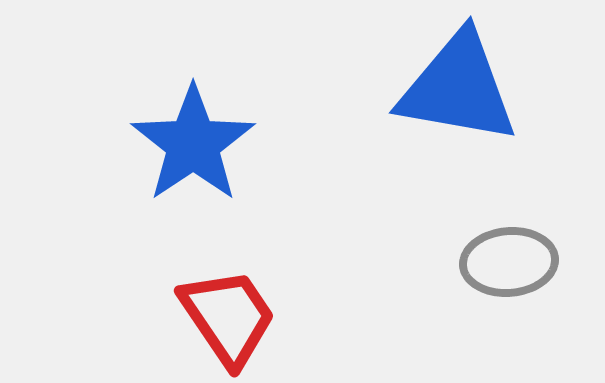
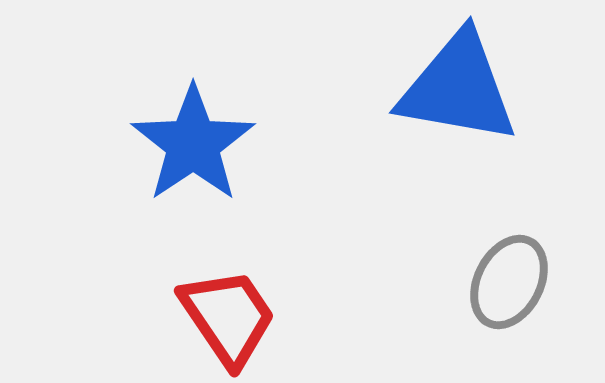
gray ellipse: moved 20 px down; rotated 58 degrees counterclockwise
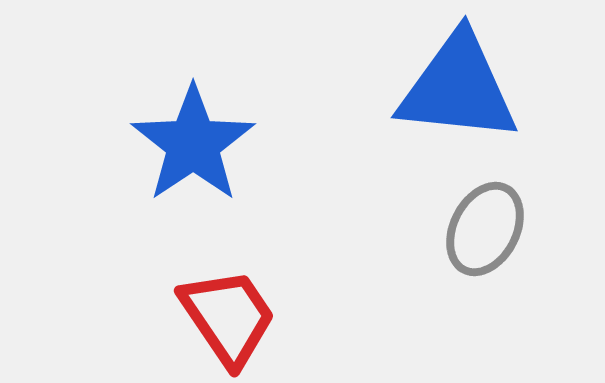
blue triangle: rotated 4 degrees counterclockwise
gray ellipse: moved 24 px left, 53 px up
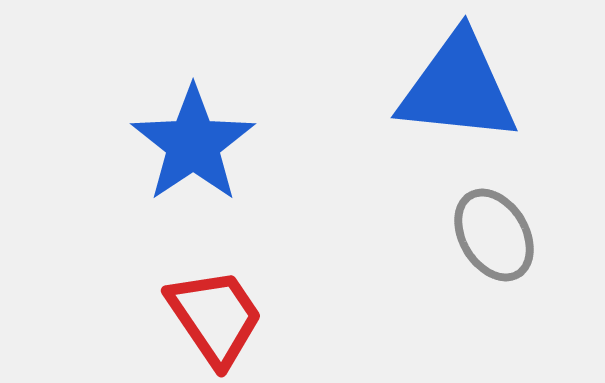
gray ellipse: moved 9 px right, 6 px down; rotated 58 degrees counterclockwise
red trapezoid: moved 13 px left
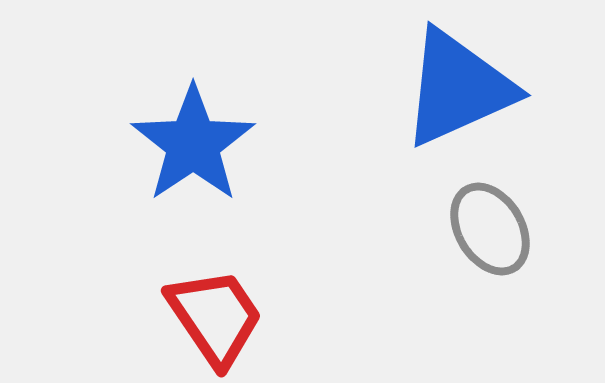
blue triangle: rotated 30 degrees counterclockwise
gray ellipse: moved 4 px left, 6 px up
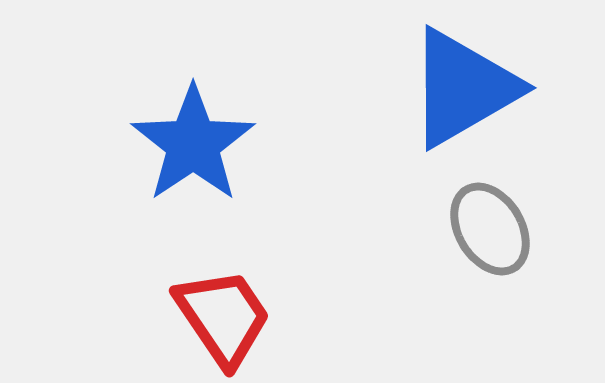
blue triangle: moved 5 px right; rotated 6 degrees counterclockwise
red trapezoid: moved 8 px right
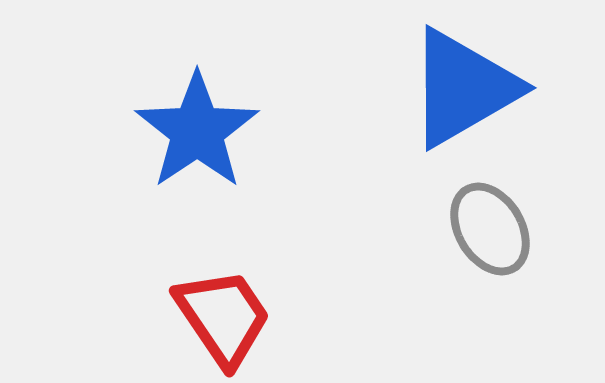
blue star: moved 4 px right, 13 px up
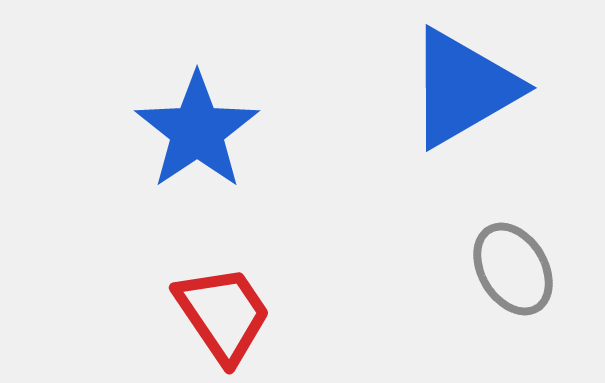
gray ellipse: moved 23 px right, 40 px down
red trapezoid: moved 3 px up
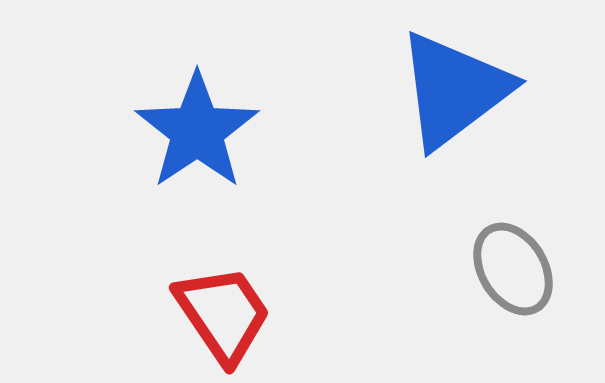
blue triangle: moved 9 px left, 2 px down; rotated 7 degrees counterclockwise
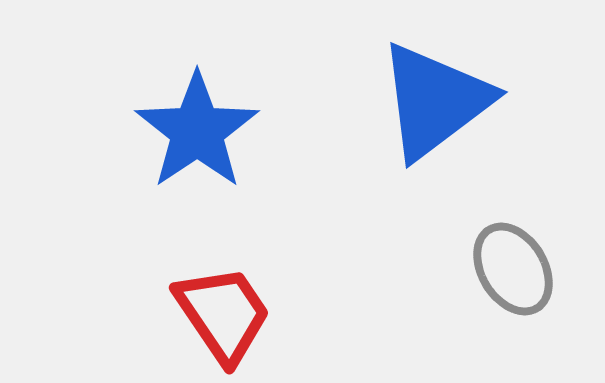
blue triangle: moved 19 px left, 11 px down
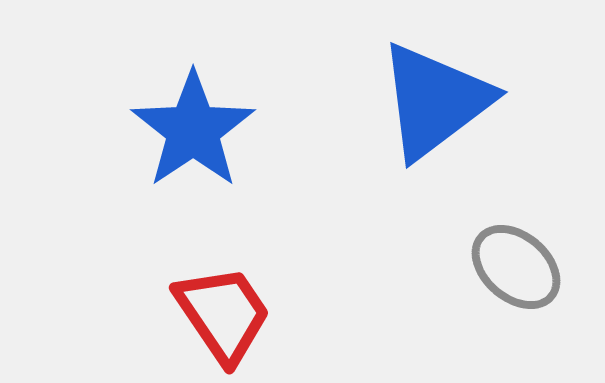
blue star: moved 4 px left, 1 px up
gray ellipse: moved 3 px right, 2 px up; rotated 18 degrees counterclockwise
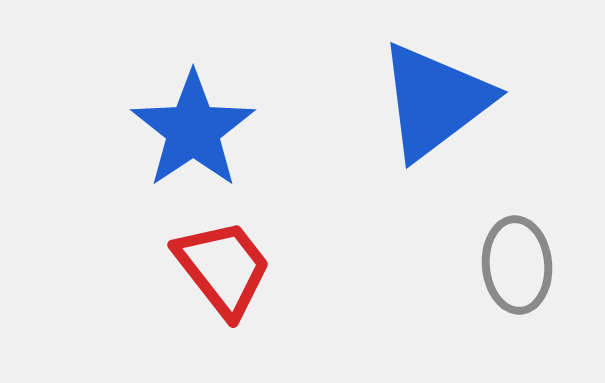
gray ellipse: moved 1 px right, 2 px up; rotated 44 degrees clockwise
red trapezoid: moved 46 px up; rotated 4 degrees counterclockwise
